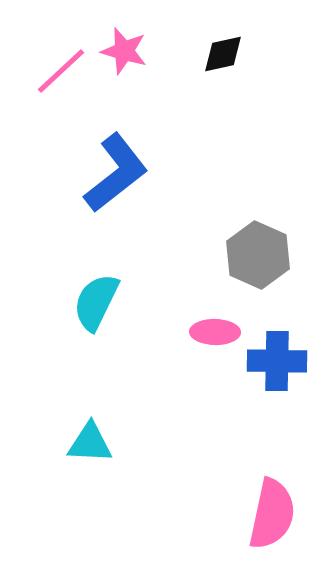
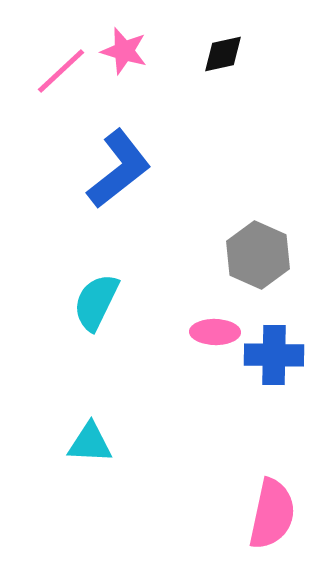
blue L-shape: moved 3 px right, 4 px up
blue cross: moved 3 px left, 6 px up
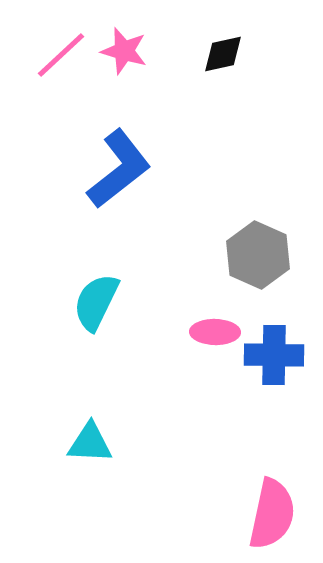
pink line: moved 16 px up
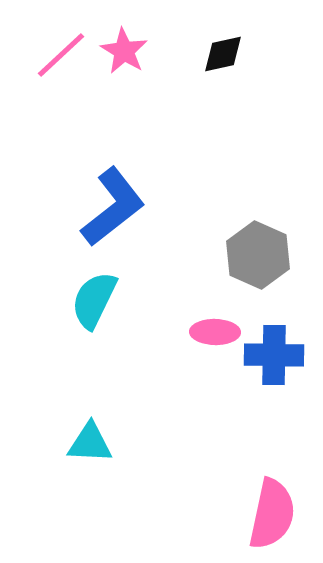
pink star: rotated 15 degrees clockwise
blue L-shape: moved 6 px left, 38 px down
cyan semicircle: moved 2 px left, 2 px up
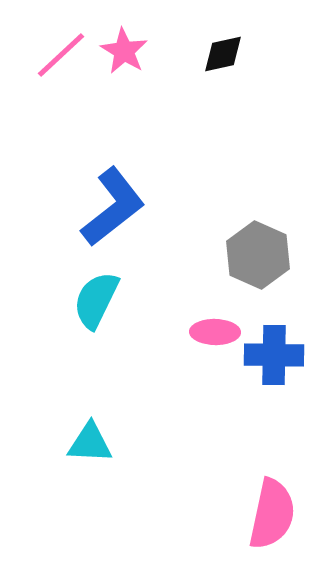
cyan semicircle: moved 2 px right
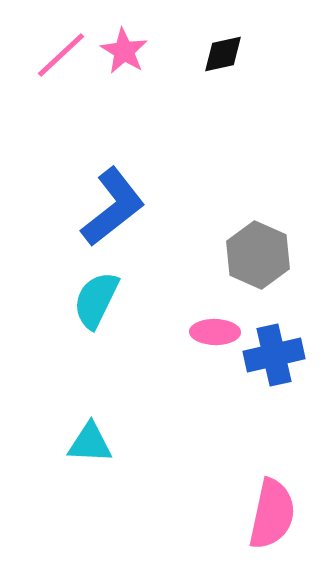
blue cross: rotated 14 degrees counterclockwise
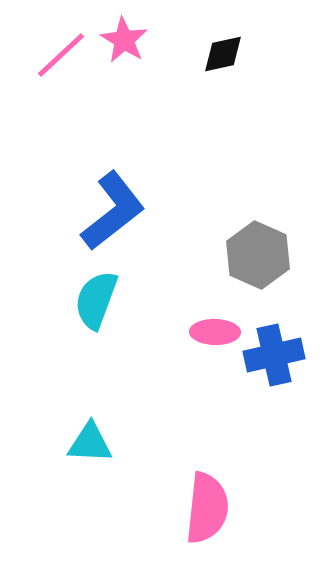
pink star: moved 11 px up
blue L-shape: moved 4 px down
cyan semicircle: rotated 6 degrees counterclockwise
pink semicircle: moved 65 px left, 6 px up; rotated 6 degrees counterclockwise
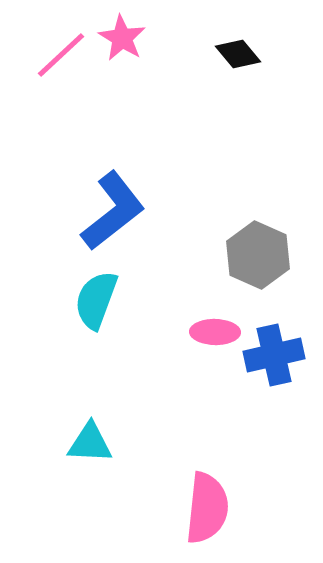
pink star: moved 2 px left, 2 px up
black diamond: moved 15 px right; rotated 63 degrees clockwise
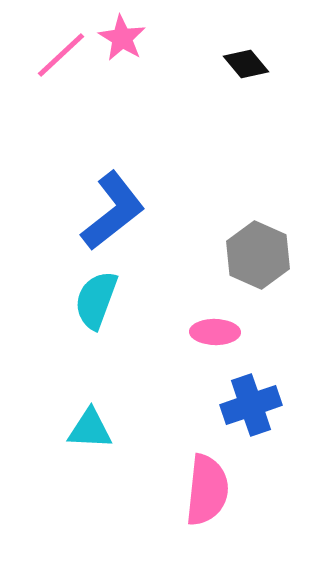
black diamond: moved 8 px right, 10 px down
blue cross: moved 23 px left, 50 px down; rotated 6 degrees counterclockwise
cyan triangle: moved 14 px up
pink semicircle: moved 18 px up
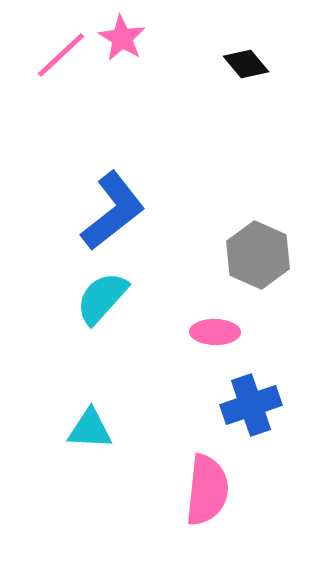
cyan semicircle: moved 6 px right, 2 px up; rotated 22 degrees clockwise
